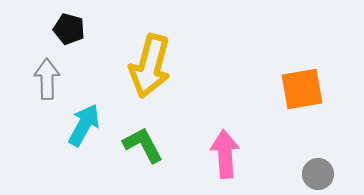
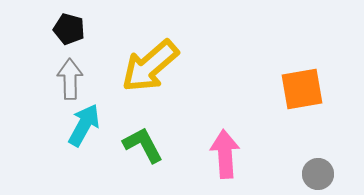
yellow arrow: rotated 34 degrees clockwise
gray arrow: moved 23 px right
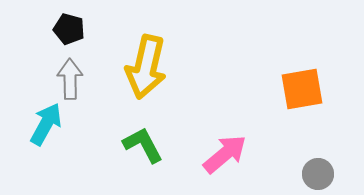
yellow arrow: moved 4 px left, 1 px down; rotated 36 degrees counterclockwise
cyan arrow: moved 38 px left, 1 px up
pink arrow: rotated 54 degrees clockwise
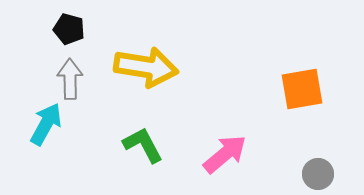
yellow arrow: rotated 94 degrees counterclockwise
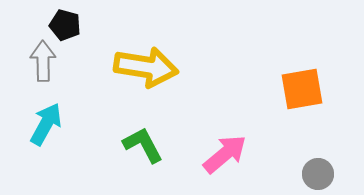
black pentagon: moved 4 px left, 4 px up
gray arrow: moved 27 px left, 18 px up
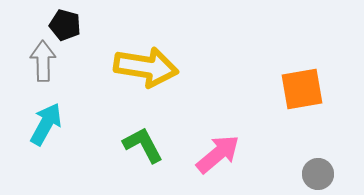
pink arrow: moved 7 px left
